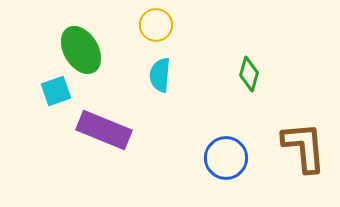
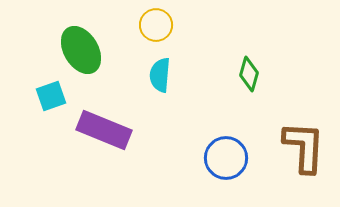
cyan square: moved 5 px left, 5 px down
brown L-shape: rotated 8 degrees clockwise
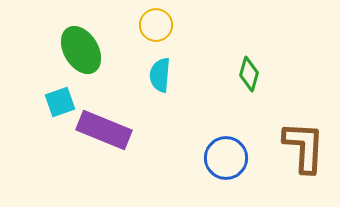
cyan square: moved 9 px right, 6 px down
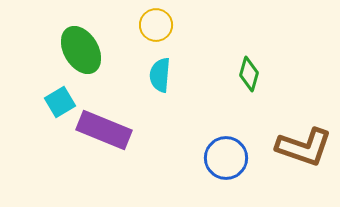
cyan square: rotated 12 degrees counterclockwise
brown L-shape: rotated 106 degrees clockwise
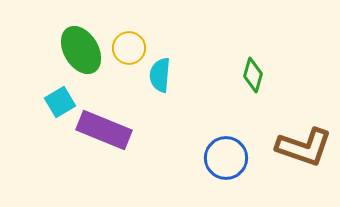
yellow circle: moved 27 px left, 23 px down
green diamond: moved 4 px right, 1 px down
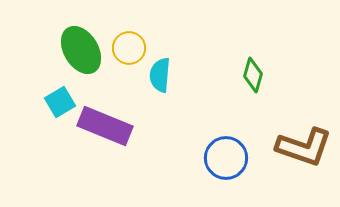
purple rectangle: moved 1 px right, 4 px up
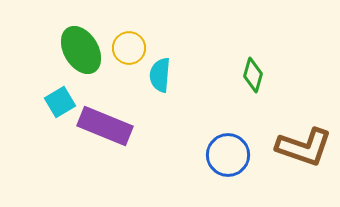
blue circle: moved 2 px right, 3 px up
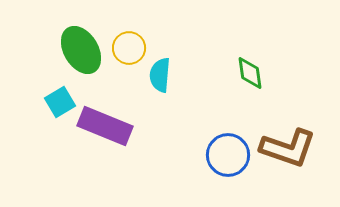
green diamond: moved 3 px left, 2 px up; rotated 24 degrees counterclockwise
brown L-shape: moved 16 px left, 1 px down
